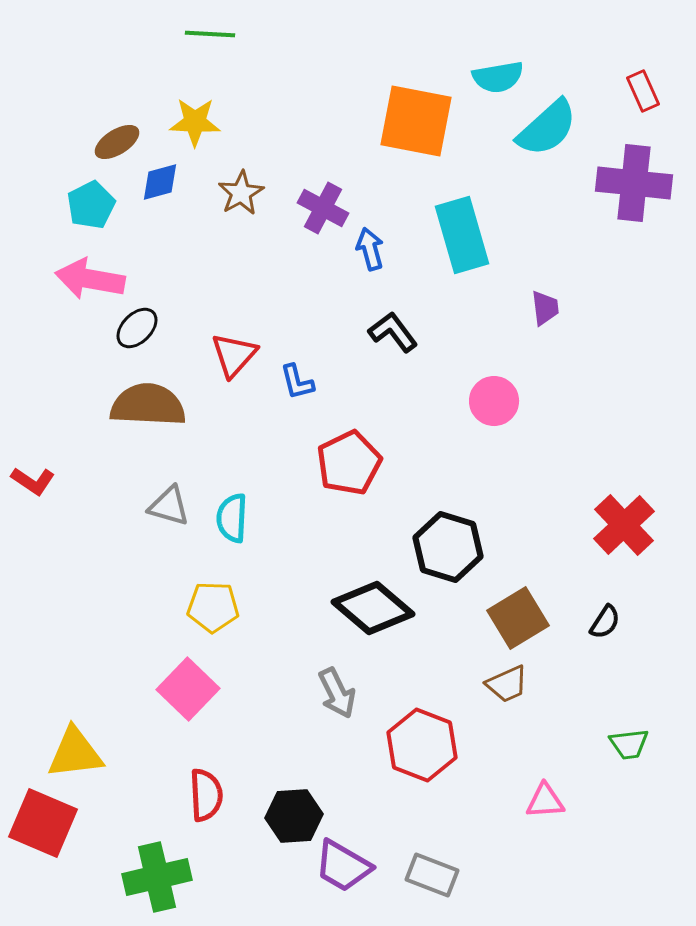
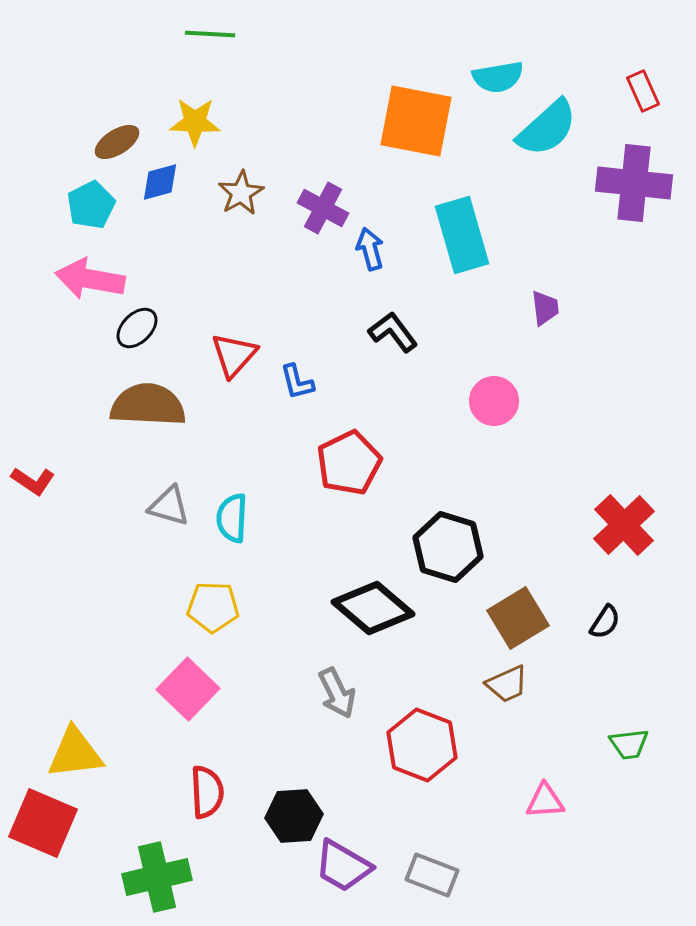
red semicircle at (206, 795): moved 1 px right, 3 px up
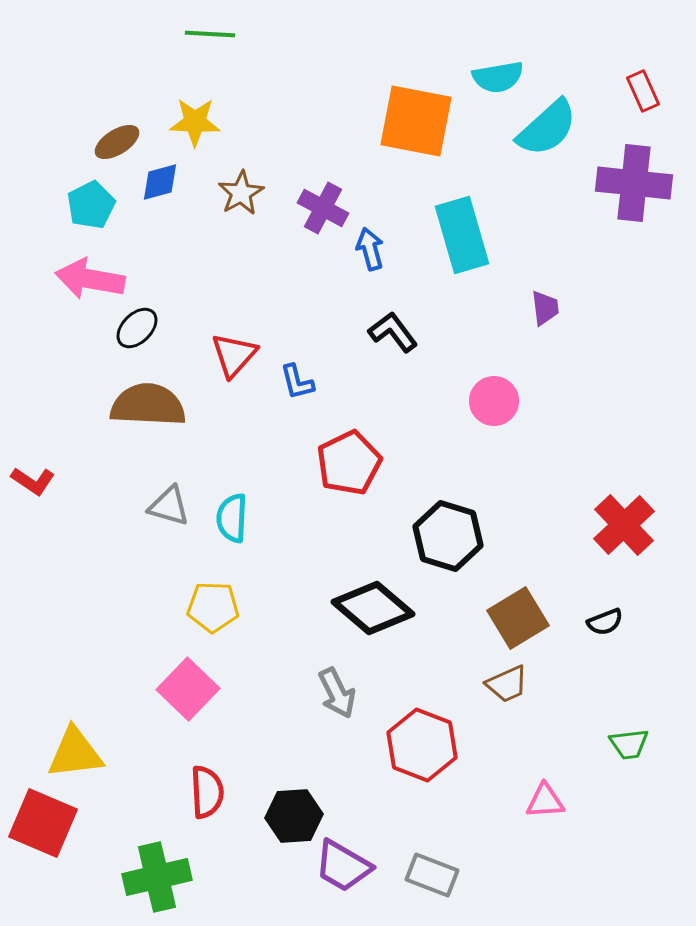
black hexagon at (448, 547): moved 11 px up
black semicircle at (605, 622): rotated 36 degrees clockwise
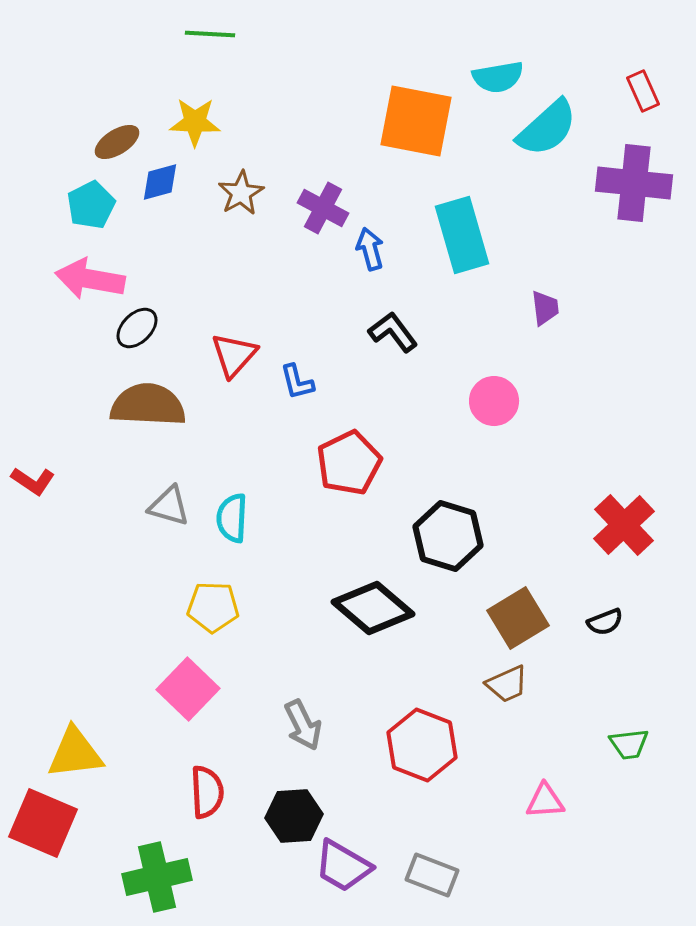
gray arrow at (337, 693): moved 34 px left, 32 px down
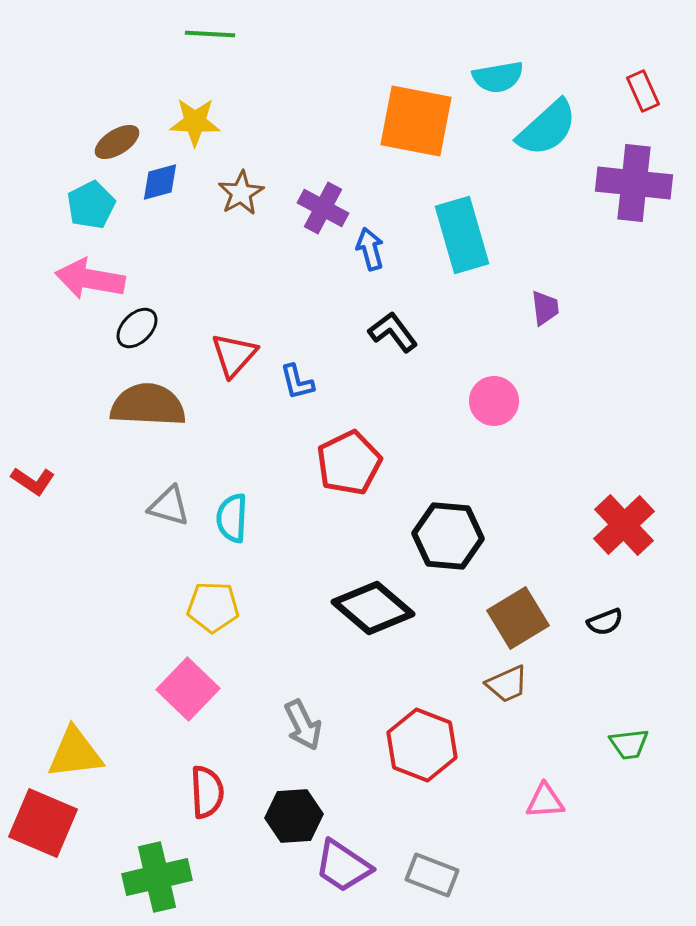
black hexagon at (448, 536): rotated 12 degrees counterclockwise
purple trapezoid at (343, 866): rotated 4 degrees clockwise
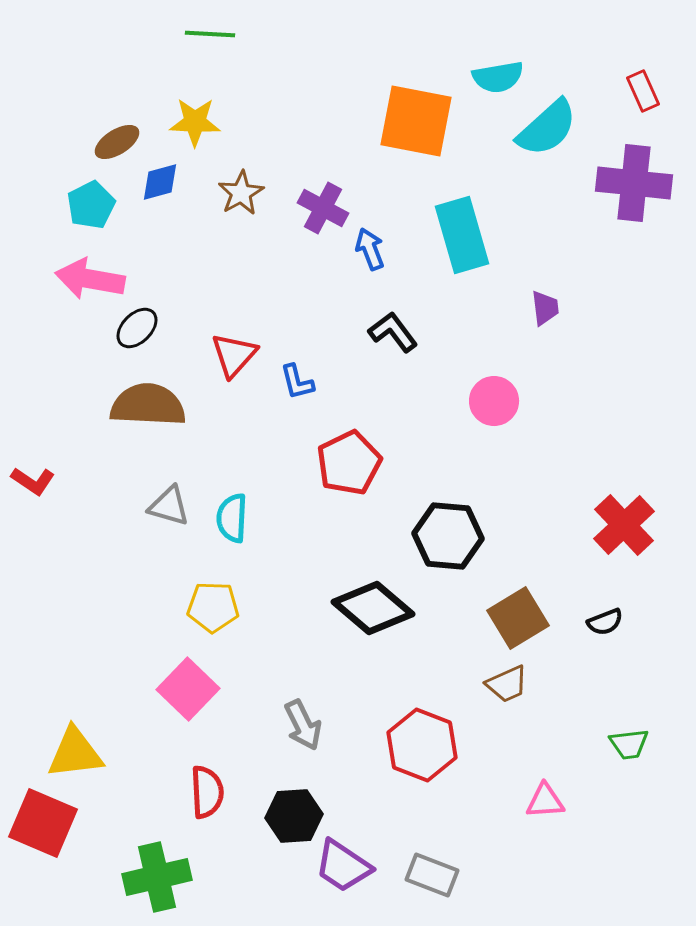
blue arrow at (370, 249): rotated 6 degrees counterclockwise
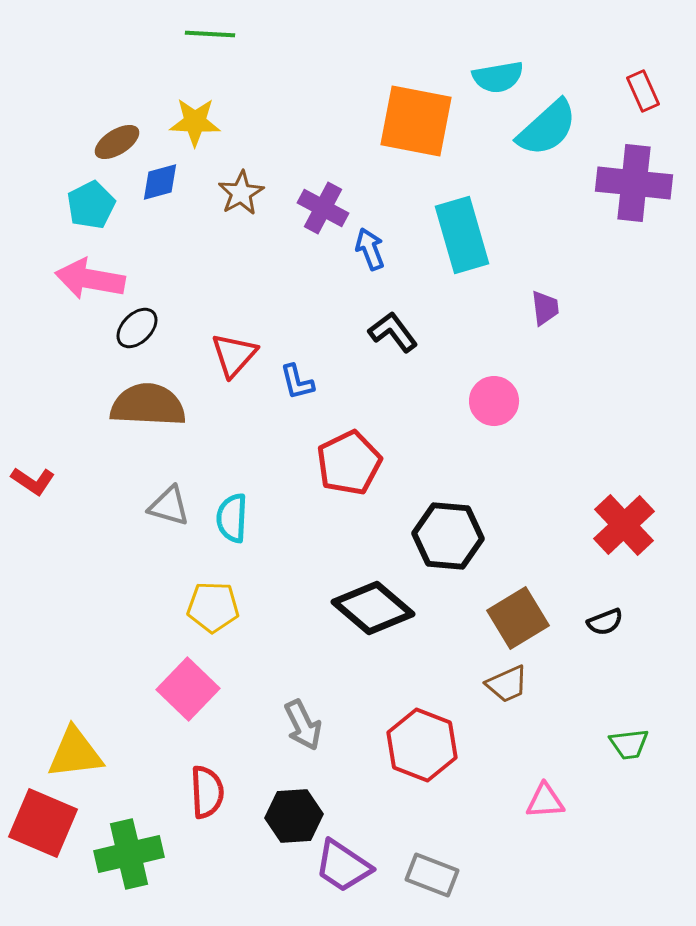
green cross at (157, 877): moved 28 px left, 23 px up
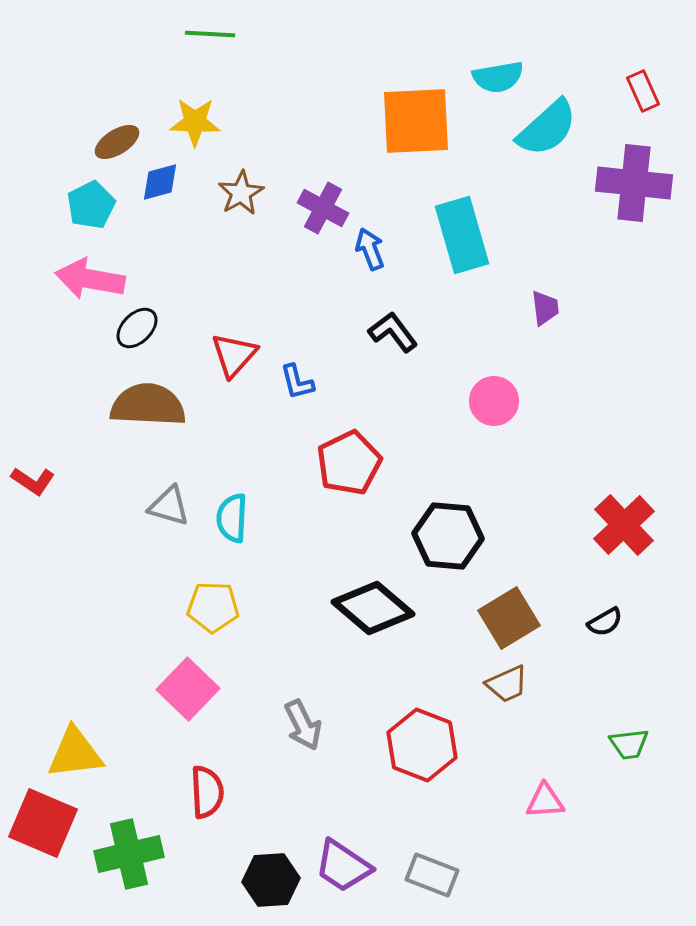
orange square at (416, 121): rotated 14 degrees counterclockwise
brown square at (518, 618): moved 9 px left
black semicircle at (605, 622): rotated 9 degrees counterclockwise
black hexagon at (294, 816): moved 23 px left, 64 px down
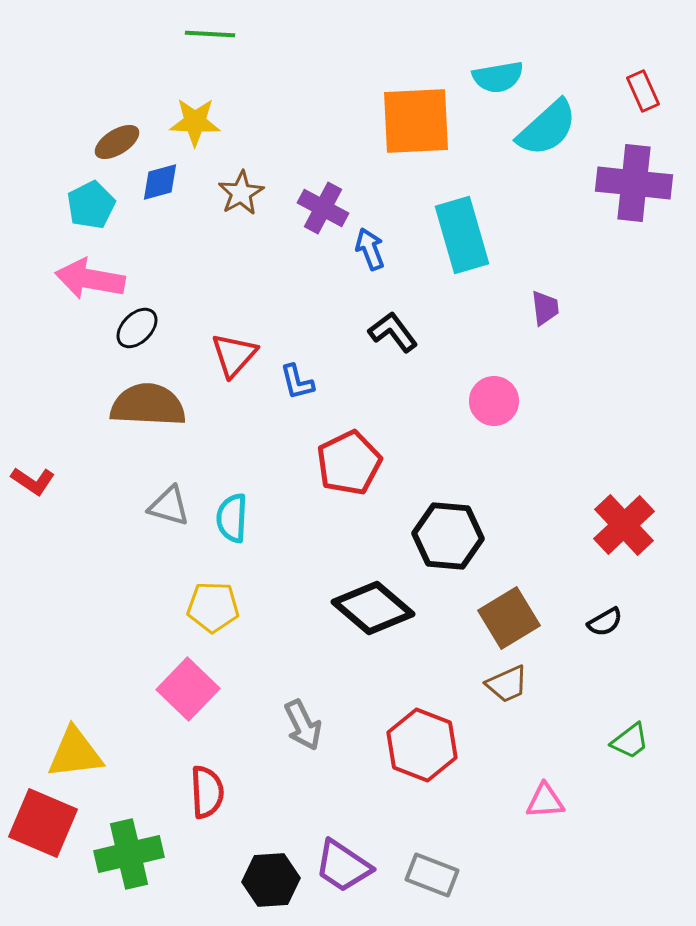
green trapezoid at (629, 744): moved 1 px right, 3 px up; rotated 30 degrees counterclockwise
